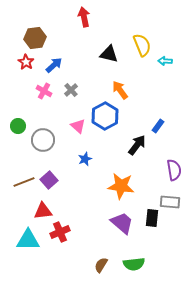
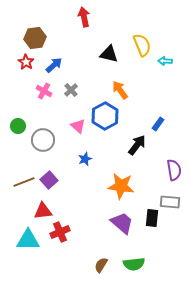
blue rectangle: moved 2 px up
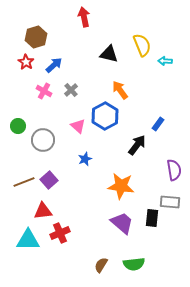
brown hexagon: moved 1 px right, 1 px up; rotated 10 degrees counterclockwise
red cross: moved 1 px down
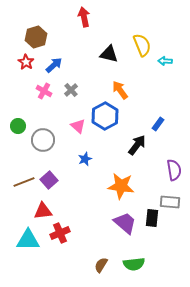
purple trapezoid: moved 3 px right
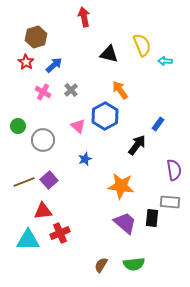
pink cross: moved 1 px left, 1 px down
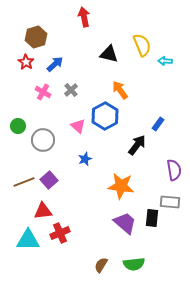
blue arrow: moved 1 px right, 1 px up
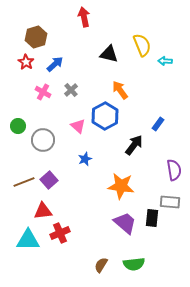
black arrow: moved 3 px left
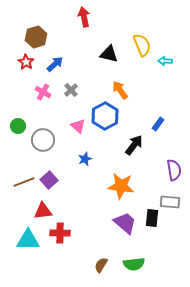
red cross: rotated 24 degrees clockwise
